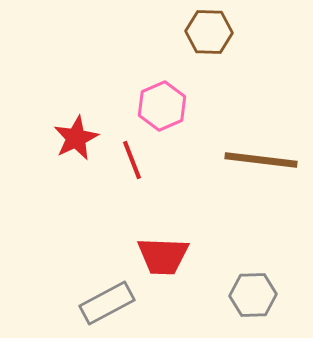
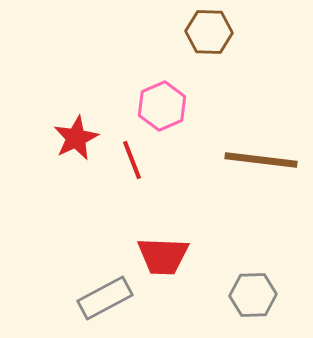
gray rectangle: moved 2 px left, 5 px up
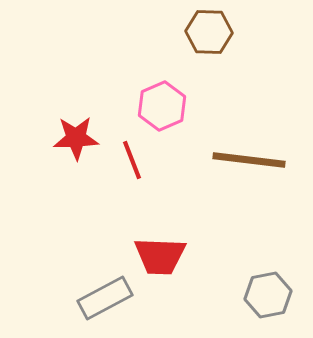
red star: rotated 24 degrees clockwise
brown line: moved 12 px left
red trapezoid: moved 3 px left
gray hexagon: moved 15 px right; rotated 9 degrees counterclockwise
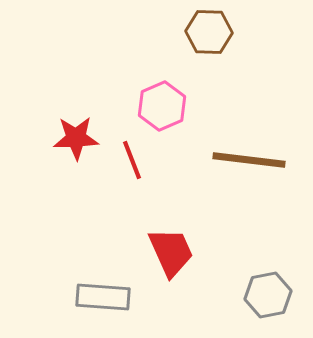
red trapezoid: moved 11 px right, 4 px up; rotated 116 degrees counterclockwise
gray rectangle: moved 2 px left, 1 px up; rotated 32 degrees clockwise
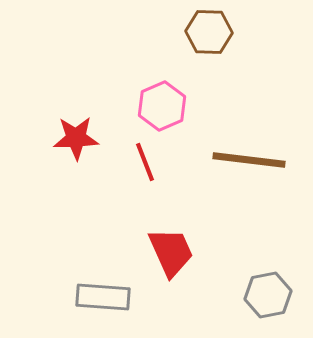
red line: moved 13 px right, 2 px down
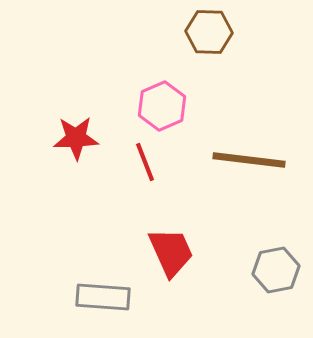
gray hexagon: moved 8 px right, 25 px up
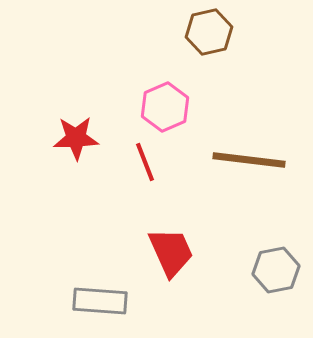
brown hexagon: rotated 15 degrees counterclockwise
pink hexagon: moved 3 px right, 1 px down
gray rectangle: moved 3 px left, 4 px down
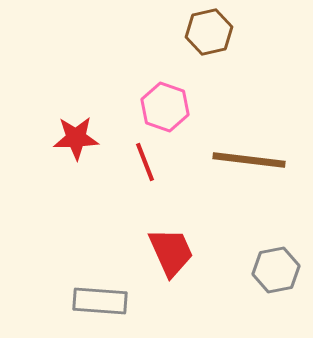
pink hexagon: rotated 18 degrees counterclockwise
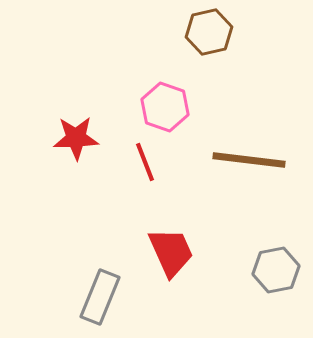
gray rectangle: moved 4 px up; rotated 72 degrees counterclockwise
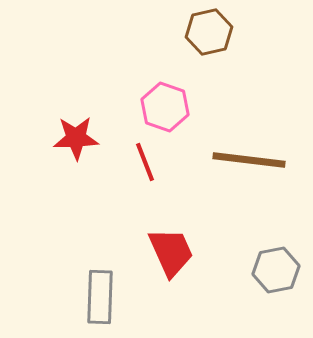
gray rectangle: rotated 20 degrees counterclockwise
